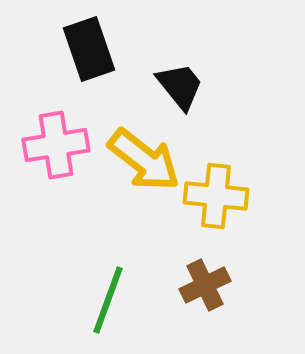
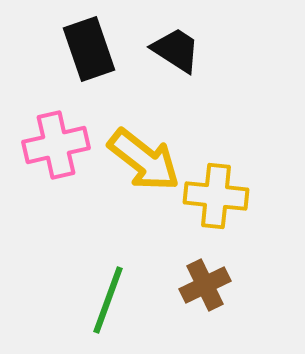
black trapezoid: moved 4 px left, 36 px up; rotated 18 degrees counterclockwise
pink cross: rotated 4 degrees counterclockwise
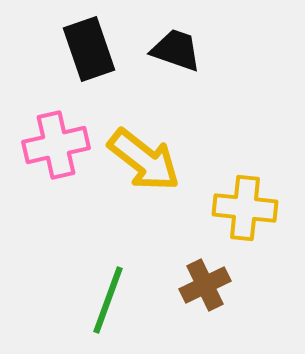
black trapezoid: rotated 14 degrees counterclockwise
yellow cross: moved 29 px right, 12 px down
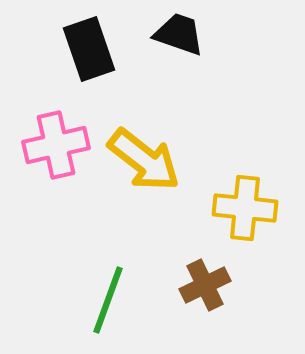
black trapezoid: moved 3 px right, 16 px up
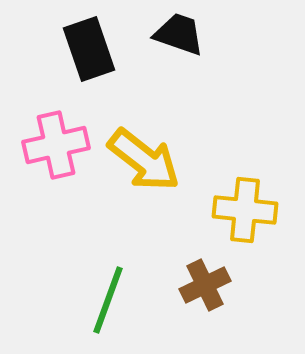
yellow cross: moved 2 px down
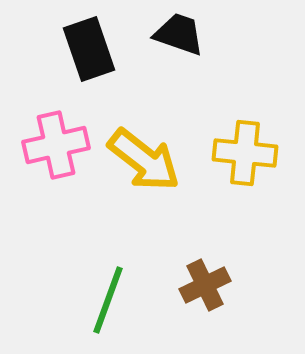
yellow cross: moved 57 px up
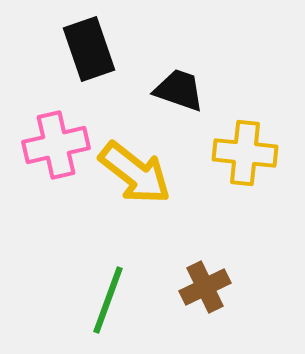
black trapezoid: moved 56 px down
yellow arrow: moved 9 px left, 13 px down
brown cross: moved 2 px down
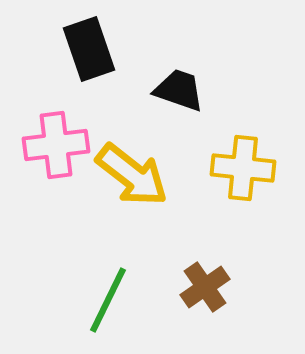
pink cross: rotated 6 degrees clockwise
yellow cross: moved 2 px left, 15 px down
yellow arrow: moved 3 px left, 2 px down
brown cross: rotated 9 degrees counterclockwise
green line: rotated 6 degrees clockwise
